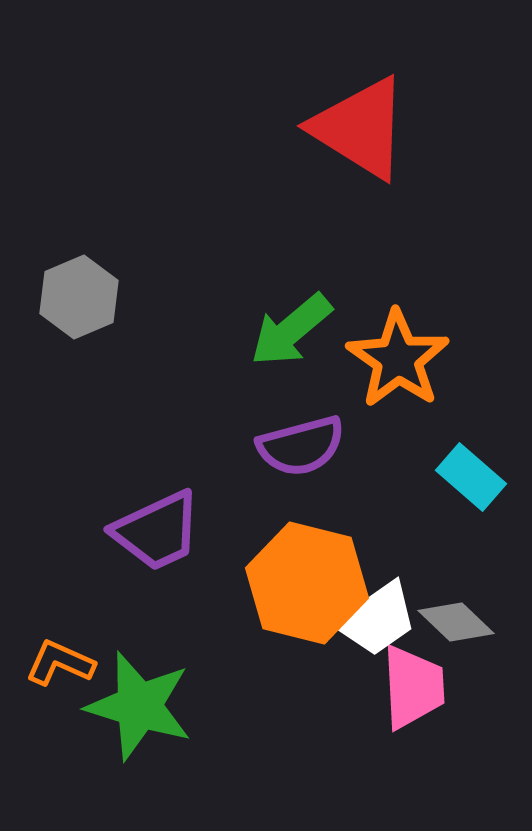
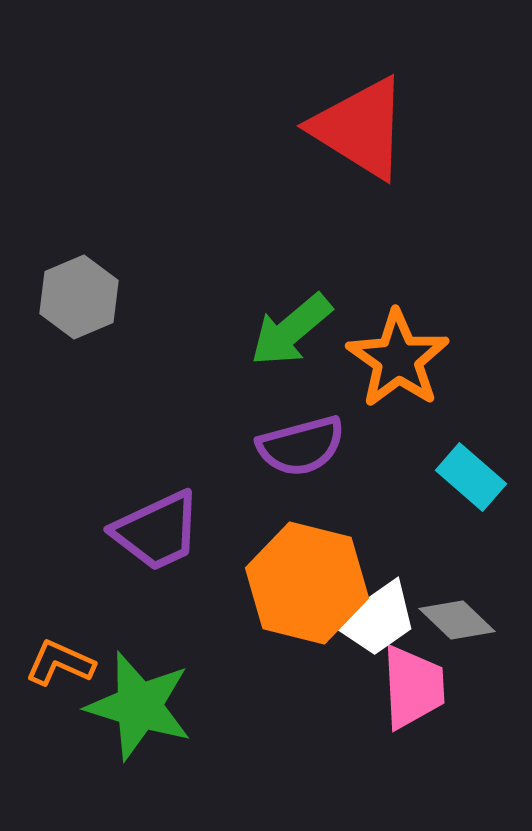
gray diamond: moved 1 px right, 2 px up
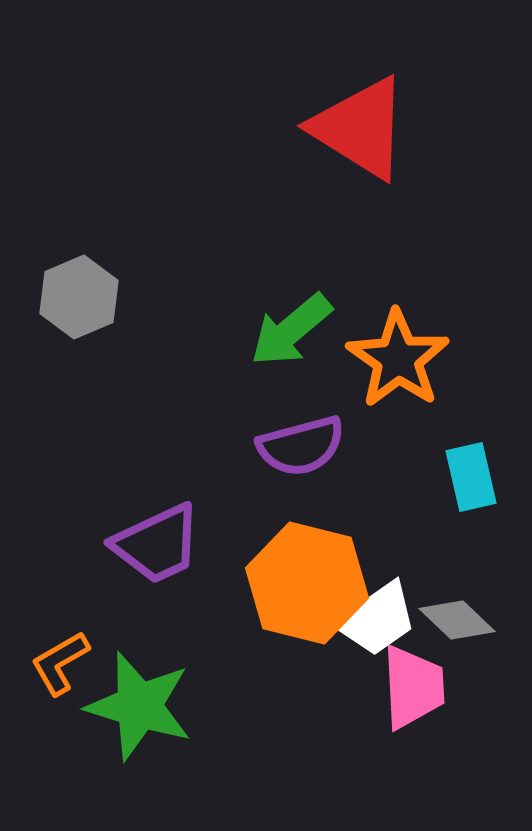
cyan rectangle: rotated 36 degrees clockwise
purple trapezoid: moved 13 px down
orange L-shape: rotated 54 degrees counterclockwise
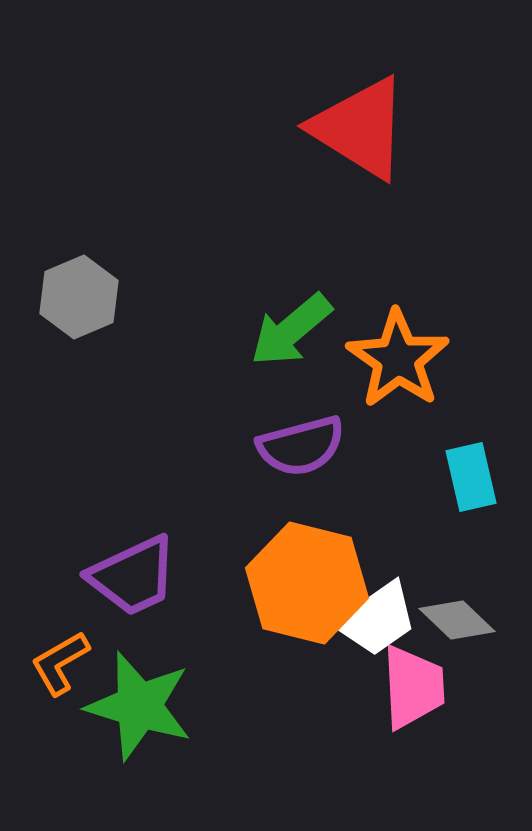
purple trapezoid: moved 24 px left, 32 px down
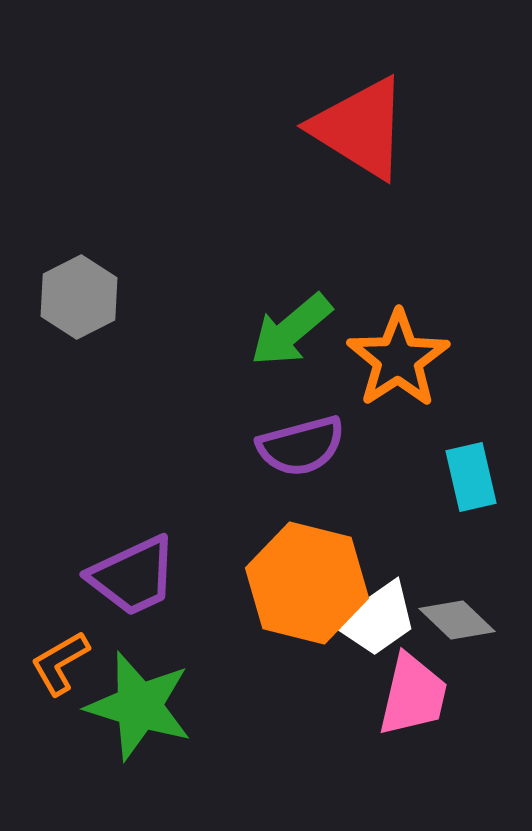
gray hexagon: rotated 4 degrees counterclockwise
orange star: rotated 4 degrees clockwise
pink trapezoid: moved 8 px down; rotated 16 degrees clockwise
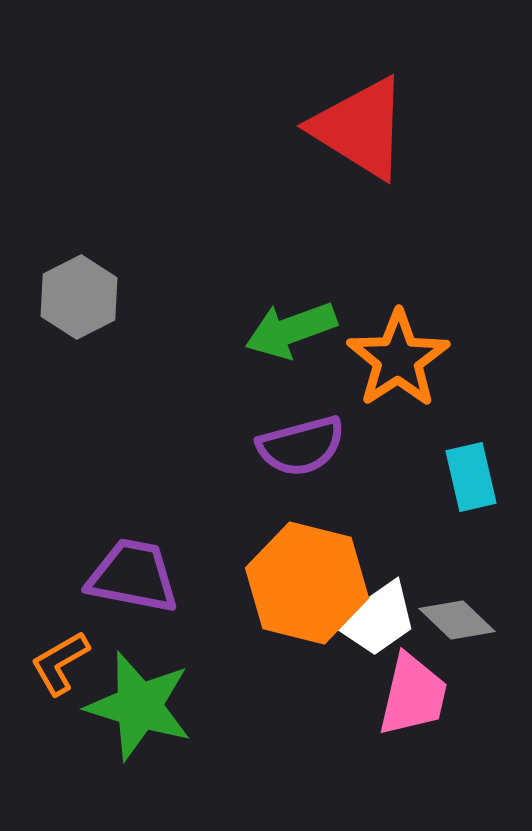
green arrow: rotated 20 degrees clockwise
purple trapezoid: rotated 144 degrees counterclockwise
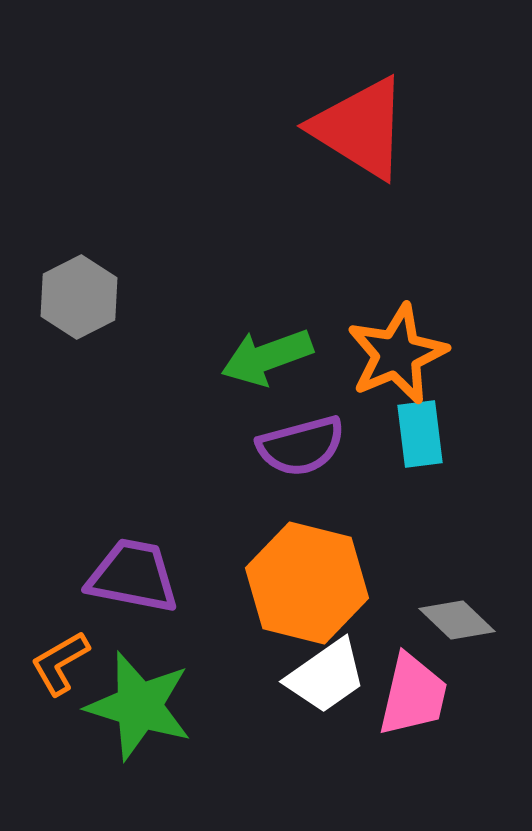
green arrow: moved 24 px left, 27 px down
orange star: moved 1 px left, 5 px up; rotated 10 degrees clockwise
cyan rectangle: moved 51 px left, 43 px up; rotated 6 degrees clockwise
white trapezoid: moved 51 px left, 57 px down
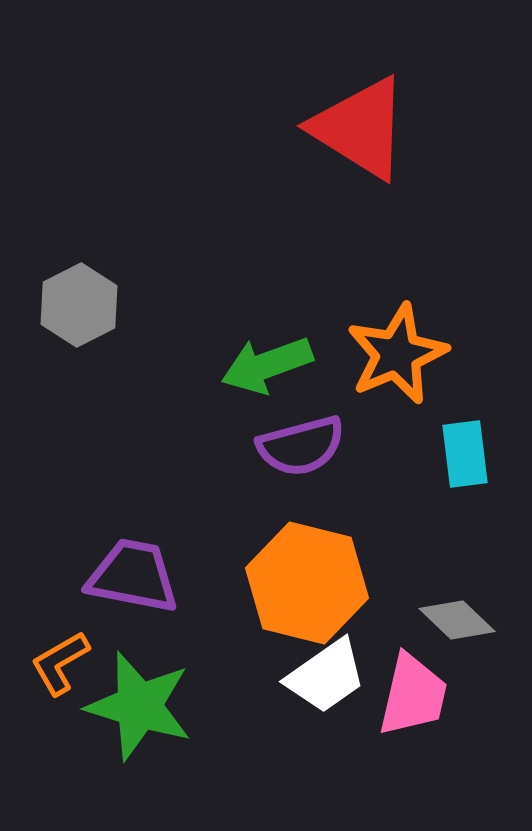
gray hexagon: moved 8 px down
green arrow: moved 8 px down
cyan rectangle: moved 45 px right, 20 px down
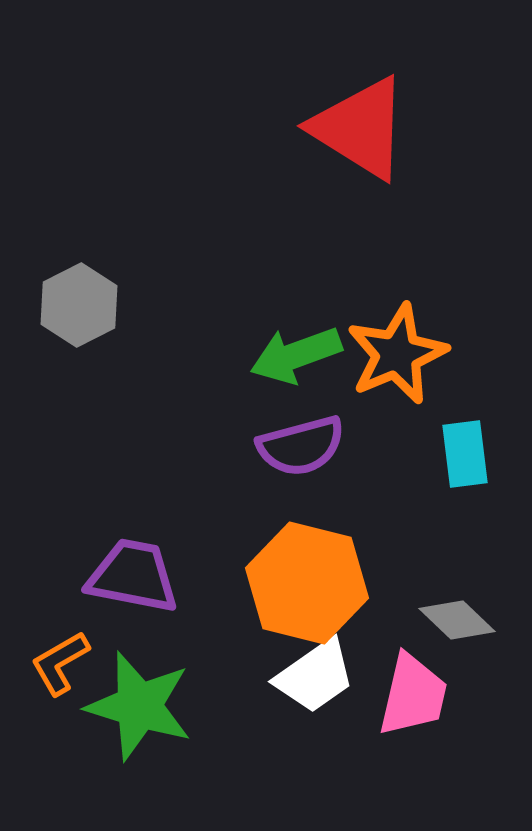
green arrow: moved 29 px right, 10 px up
white trapezoid: moved 11 px left
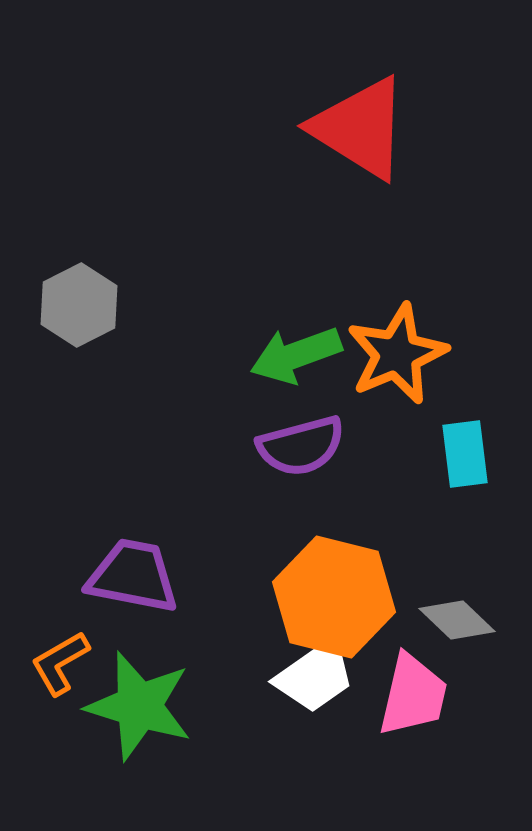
orange hexagon: moved 27 px right, 14 px down
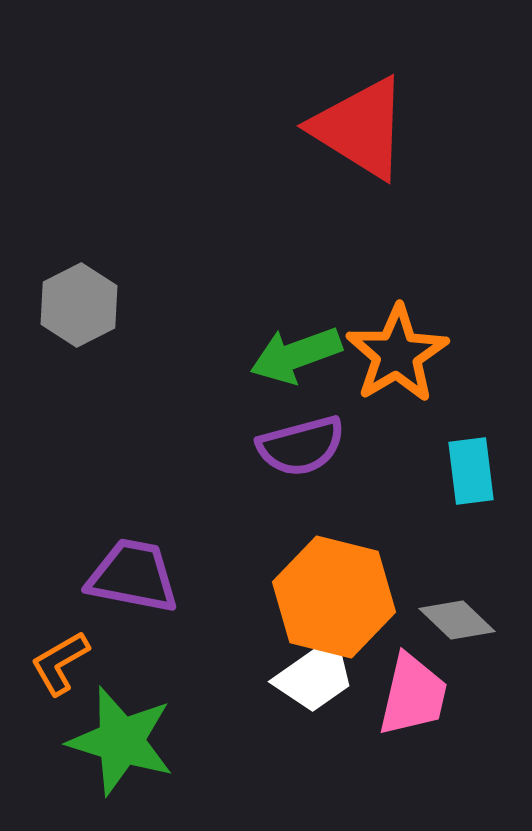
orange star: rotated 8 degrees counterclockwise
cyan rectangle: moved 6 px right, 17 px down
green star: moved 18 px left, 35 px down
